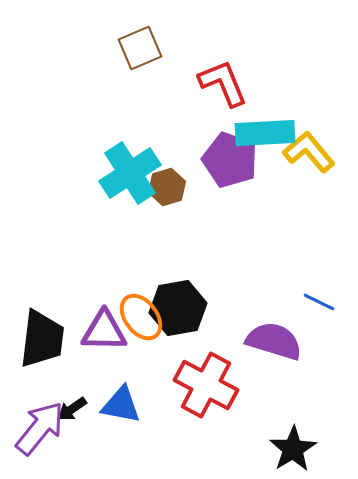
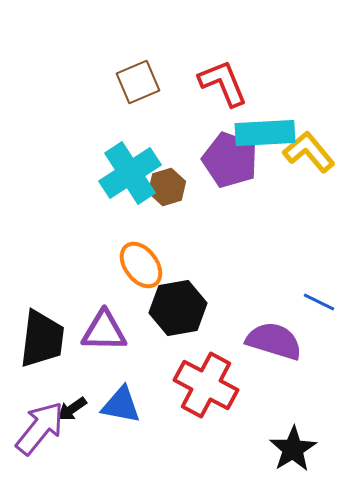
brown square: moved 2 px left, 34 px down
orange ellipse: moved 52 px up
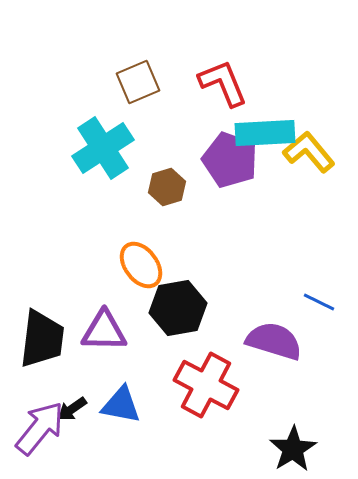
cyan cross: moved 27 px left, 25 px up
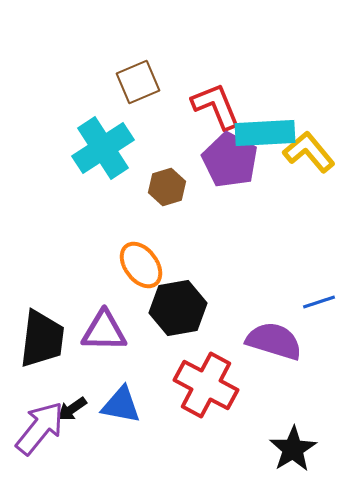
red L-shape: moved 7 px left, 23 px down
purple pentagon: rotated 8 degrees clockwise
blue line: rotated 44 degrees counterclockwise
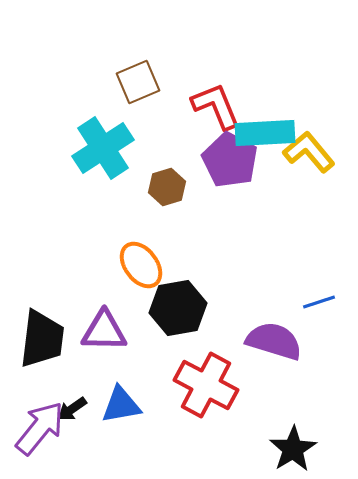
blue triangle: rotated 21 degrees counterclockwise
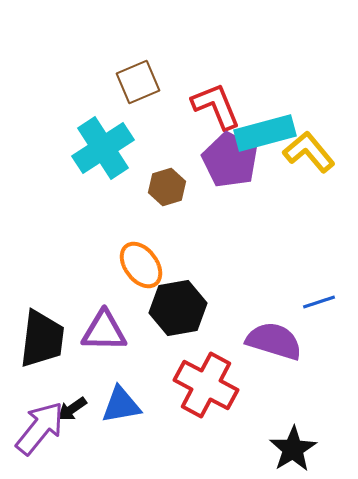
cyan rectangle: rotated 12 degrees counterclockwise
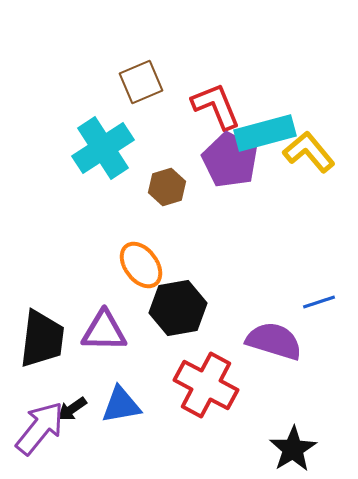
brown square: moved 3 px right
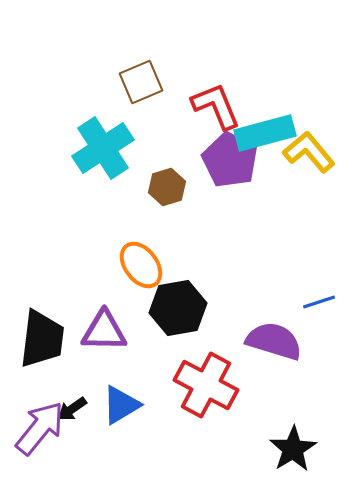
blue triangle: rotated 21 degrees counterclockwise
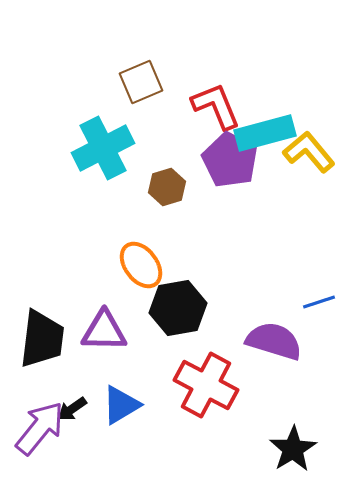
cyan cross: rotated 6 degrees clockwise
